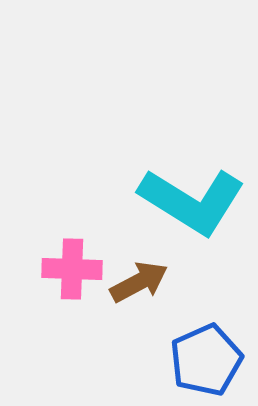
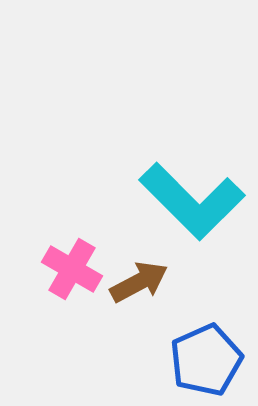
cyan L-shape: rotated 13 degrees clockwise
pink cross: rotated 28 degrees clockwise
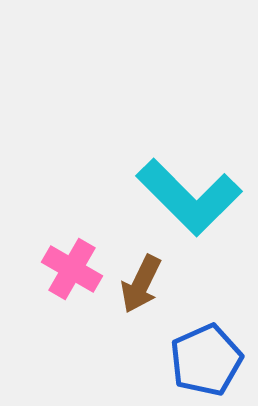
cyan L-shape: moved 3 px left, 4 px up
brown arrow: moved 2 px right, 2 px down; rotated 144 degrees clockwise
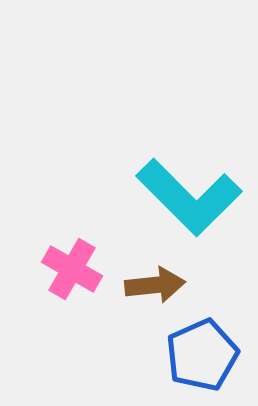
brown arrow: moved 14 px right, 1 px down; rotated 122 degrees counterclockwise
blue pentagon: moved 4 px left, 5 px up
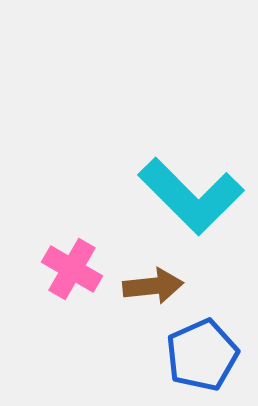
cyan L-shape: moved 2 px right, 1 px up
brown arrow: moved 2 px left, 1 px down
